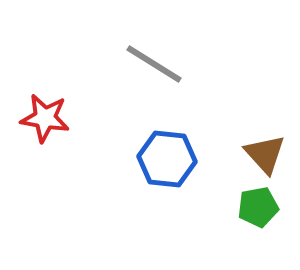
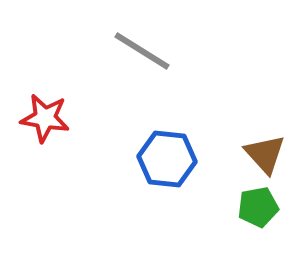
gray line: moved 12 px left, 13 px up
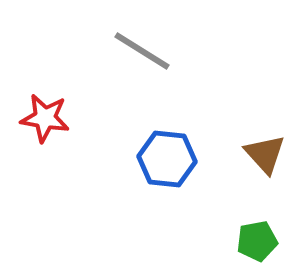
green pentagon: moved 1 px left, 34 px down
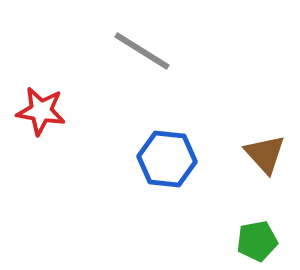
red star: moved 4 px left, 7 px up
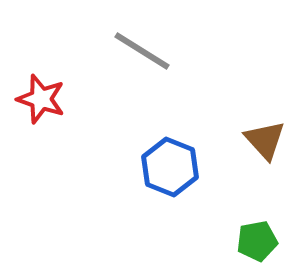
red star: moved 12 px up; rotated 9 degrees clockwise
brown triangle: moved 14 px up
blue hexagon: moved 3 px right, 8 px down; rotated 16 degrees clockwise
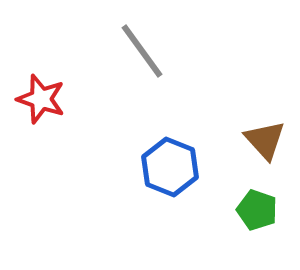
gray line: rotated 22 degrees clockwise
green pentagon: moved 31 px up; rotated 30 degrees clockwise
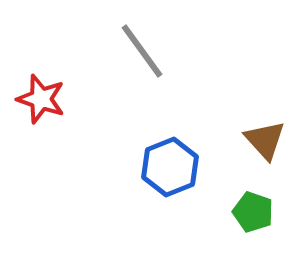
blue hexagon: rotated 16 degrees clockwise
green pentagon: moved 4 px left, 2 px down
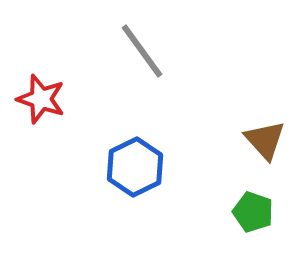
blue hexagon: moved 35 px left; rotated 4 degrees counterclockwise
